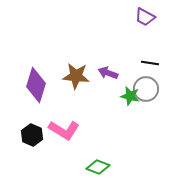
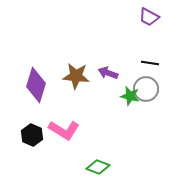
purple trapezoid: moved 4 px right
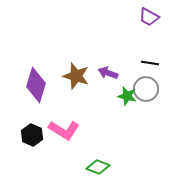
brown star: rotated 12 degrees clockwise
green star: moved 3 px left
